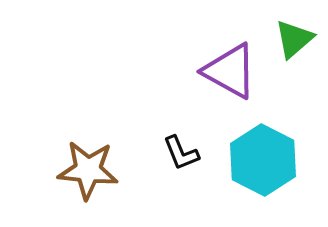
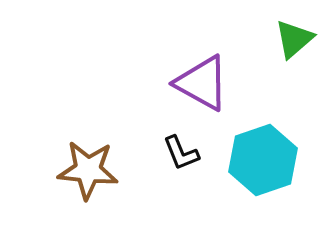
purple triangle: moved 28 px left, 12 px down
cyan hexagon: rotated 14 degrees clockwise
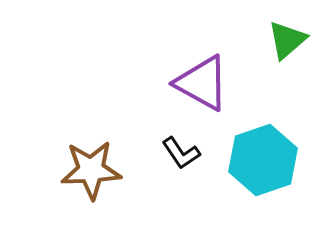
green triangle: moved 7 px left, 1 px down
black L-shape: rotated 12 degrees counterclockwise
brown star: moved 3 px right; rotated 8 degrees counterclockwise
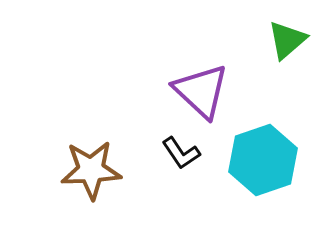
purple triangle: moved 1 px left, 8 px down; rotated 14 degrees clockwise
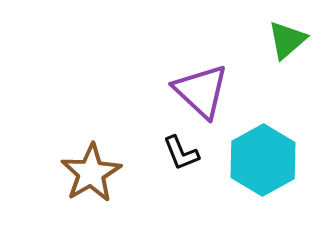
black L-shape: rotated 12 degrees clockwise
cyan hexagon: rotated 10 degrees counterclockwise
brown star: moved 3 px down; rotated 28 degrees counterclockwise
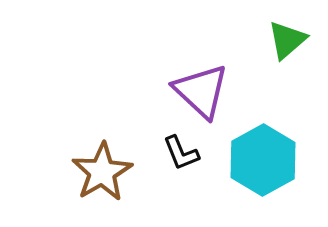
brown star: moved 11 px right, 1 px up
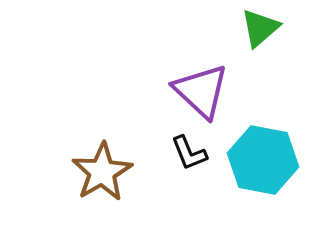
green triangle: moved 27 px left, 12 px up
black L-shape: moved 8 px right
cyan hexagon: rotated 20 degrees counterclockwise
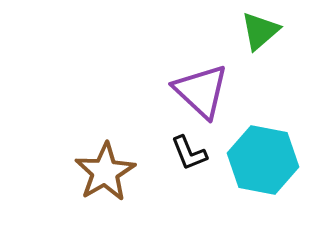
green triangle: moved 3 px down
brown star: moved 3 px right
